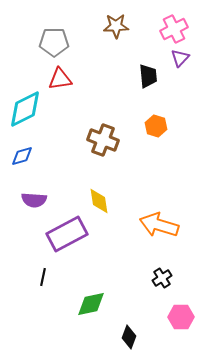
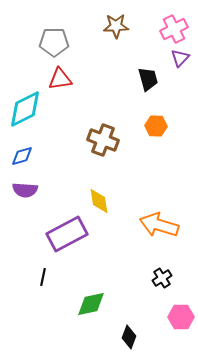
black trapezoid: moved 3 px down; rotated 10 degrees counterclockwise
orange hexagon: rotated 15 degrees counterclockwise
purple semicircle: moved 9 px left, 10 px up
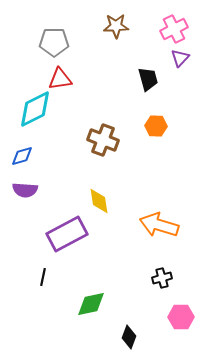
cyan diamond: moved 10 px right
black cross: rotated 18 degrees clockwise
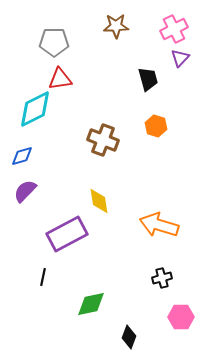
orange hexagon: rotated 15 degrees clockwise
purple semicircle: moved 1 px down; rotated 130 degrees clockwise
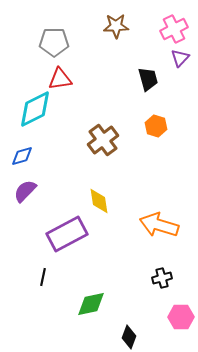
brown cross: rotated 32 degrees clockwise
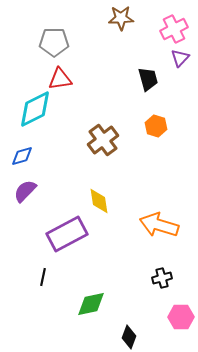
brown star: moved 5 px right, 8 px up
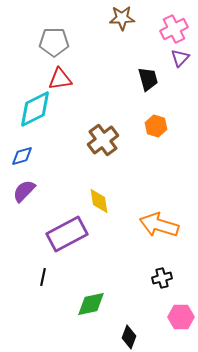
brown star: moved 1 px right
purple semicircle: moved 1 px left
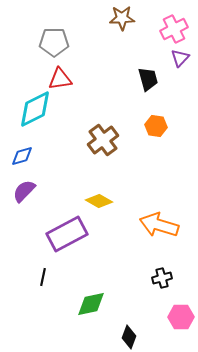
orange hexagon: rotated 10 degrees counterclockwise
yellow diamond: rotated 52 degrees counterclockwise
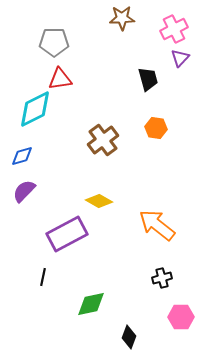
orange hexagon: moved 2 px down
orange arrow: moved 2 px left; rotated 21 degrees clockwise
